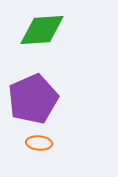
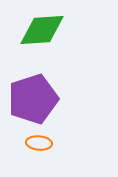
purple pentagon: rotated 6 degrees clockwise
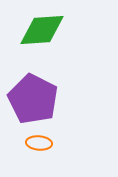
purple pentagon: rotated 27 degrees counterclockwise
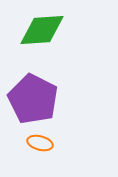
orange ellipse: moved 1 px right; rotated 10 degrees clockwise
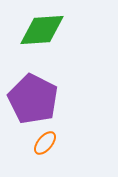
orange ellipse: moved 5 px right; rotated 65 degrees counterclockwise
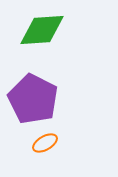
orange ellipse: rotated 20 degrees clockwise
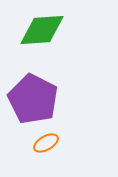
orange ellipse: moved 1 px right
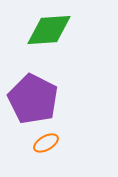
green diamond: moved 7 px right
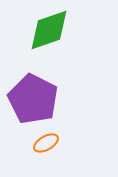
green diamond: rotated 15 degrees counterclockwise
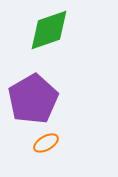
purple pentagon: rotated 15 degrees clockwise
